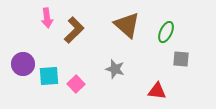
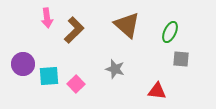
green ellipse: moved 4 px right
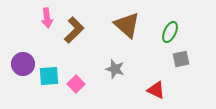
gray square: rotated 18 degrees counterclockwise
red triangle: moved 1 px left, 1 px up; rotated 18 degrees clockwise
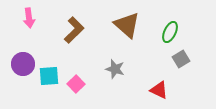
pink arrow: moved 18 px left
gray square: rotated 18 degrees counterclockwise
red triangle: moved 3 px right
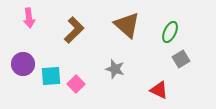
cyan square: moved 2 px right
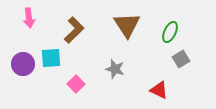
brown triangle: rotated 16 degrees clockwise
cyan square: moved 18 px up
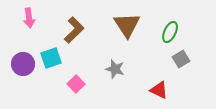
cyan square: rotated 15 degrees counterclockwise
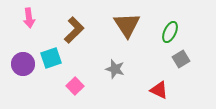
pink square: moved 1 px left, 2 px down
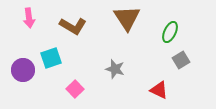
brown triangle: moved 7 px up
brown L-shape: moved 1 px left, 4 px up; rotated 76 degrees clockwise
gray square: moved 1 px down
purple circle: moved 6 px down
pink square: moved 3 px down
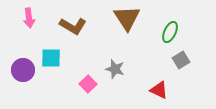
cyan square: rotated 20 degrees clockwise
pink square: moved 13 px right, 5 px up
